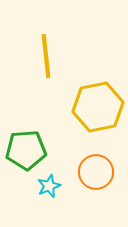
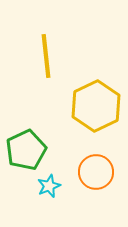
yellow hexagon: moved 2 px left, 1 px up; rotated 15 degrees counterclockwise
green pentagon: rotated 21 degrees counterclockwise
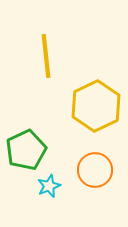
orange circle: moved 1 px left, 2 px up
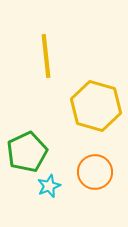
yellow hexagon: rotated 18 degrees counterclockwise
green pentagon: moved 1 px right, 2 px down
orange circle: moved 2 px down
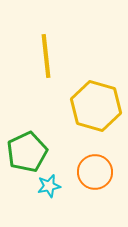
cyan star: rotated 10 degrees clockwise
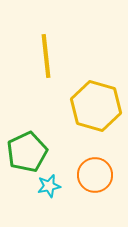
orange circle: moved 3 px down
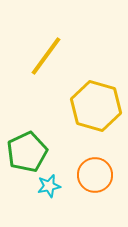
yellow line: rotated 42 degrees clockwise
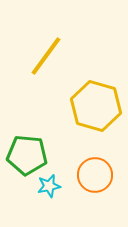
green pentagon: moved 3 px down; rotated 30 degrees clockwise
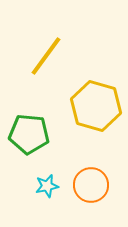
green pentagon: moved 2 px right, 21 px up
orange circle: moved 4 px left, 10 px down
cyan star: moved 2 px left
